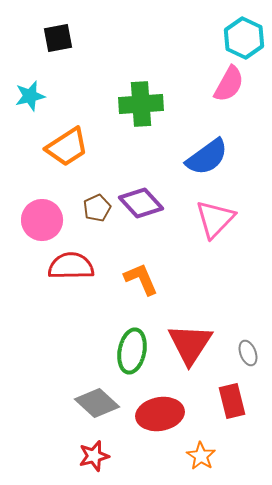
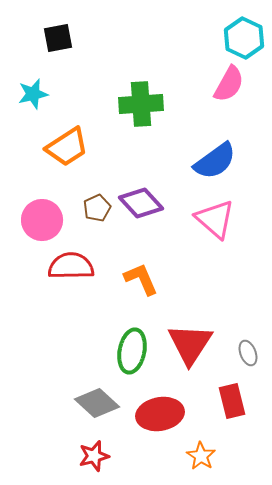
cyan star: moved 3 px right, 2 px up
blue semicircle: moved 8 px right, 4 px down
pink triangle: rotated 33 degrees counterclockwise
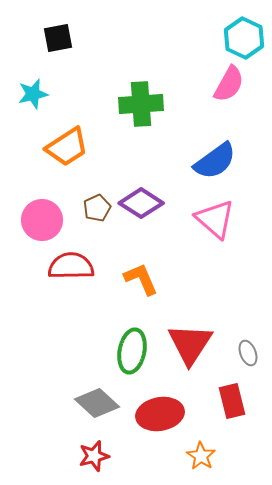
purple diamond: rotated 15 degrees counterclockwise
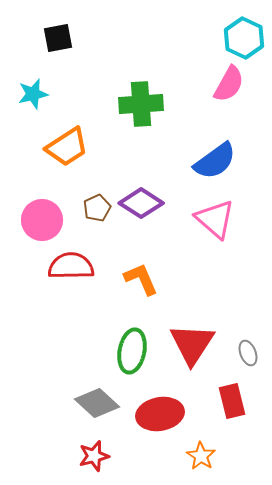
red triangle: moved 2 px right
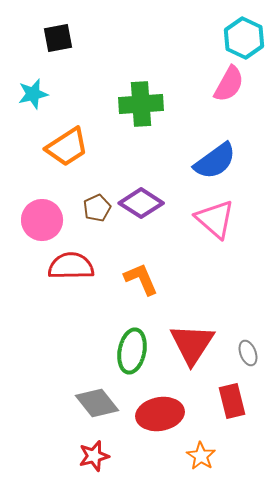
gray diamond: rotated 9 degrees clockwise
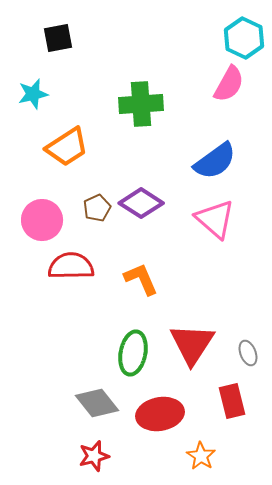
green ellipse: moved 1 px right, 2 px down
